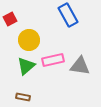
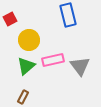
blue rectangle: rotated 15 degrees clockwise
gray triangle: rotated 45 degrees clockwise
brown rectangle: rotated 72 degrees counterclockwise
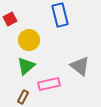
blue rectangle: moved 8 px left
pink rectangle: moved 4 px left, 24 px down
gray triangle: rotated 15 degrees counterclockwise
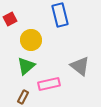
yellow circle: moved 2 px right
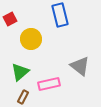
yellow circle: moved 1 px up
green triangle: moved 6 px left, 6 px down
